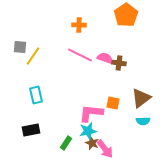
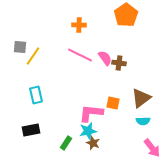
pink semicircle: rotated 35 degrees clockwise
brown star: moved 1 px right
pink arrow: moved 47 px right, 1 px up
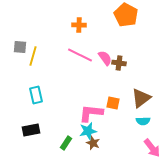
orange pentagon: rotated 10 degrees counterclockwise
yellow line: rotated 18 degrees counterclockwise
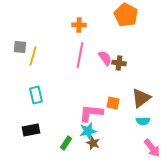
pink line: rotated 75 degrees clockwise
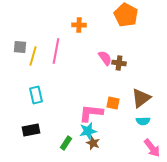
pink line: moved 24 px left, 4 px up
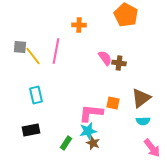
yellow line: rotated 54 degrees counterclockwise
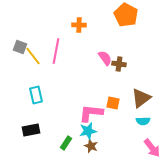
gray square: rotated 16 degrees clockwise
brown cross: moved 1 px down
brown star: moved 2 px left, 3 px down
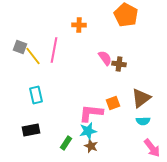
pink line: moved 2 px left, 1 px up
orange square: rotated 32 degrees counterclockwise
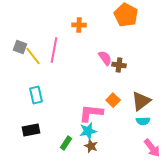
brown cross: moved 1 px down
brown triangle: moved 3 px down
orange square: moved 3 px up; rotated 24 degrees counterclockwise
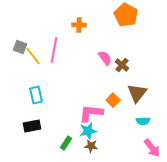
brown cross: moved 3 px right; rotated 32 degrees clockwise
brown triangle: moved 4 px left, 8 px up; rotated 15 degrees counterclockwise
black rectangle: moved 1 px right, 4 px up
brown star: rotated 16 degrees counterclockwise
